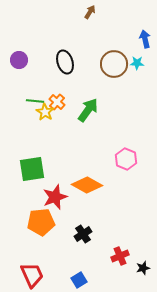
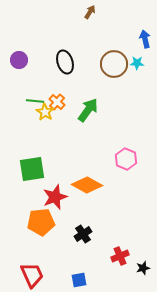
blue square: rotated 21 degrees clockwise
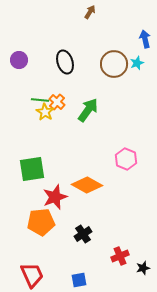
cyan star: rotated 24 degrees counterclockwise
green line: moved 5 px right, 1 px up
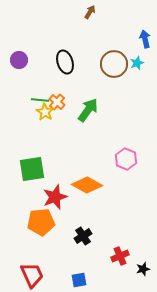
black cross: moved 2 px down
black star: moved 1 px down
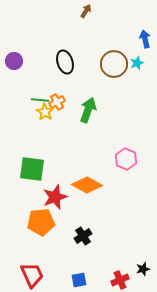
brown arrow: moved 4 px left, 1 px up
purple circle: moved 5 px left, 1 px down
orange cross: rotated 21 degrees clockwise
green arrow: rotated 15 degrees counterclockwise
green square: rotated 16 degrees clockwise
red cross: moved 24 px down
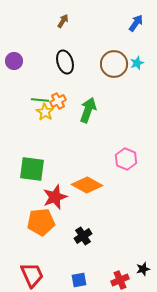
brown arrow: moved 23 px left, 10 px down
blue arrow: moved 9 px left, 16 px up; rotated 48 degrees clockwise
orange cross: moved 1 px right, 1 px up
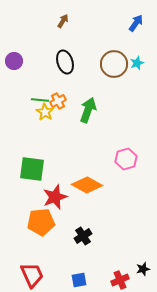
pink hexagon: rotated 20 degrees clockwise
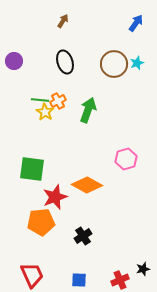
blue square: rotated 14 degrees clockwise
